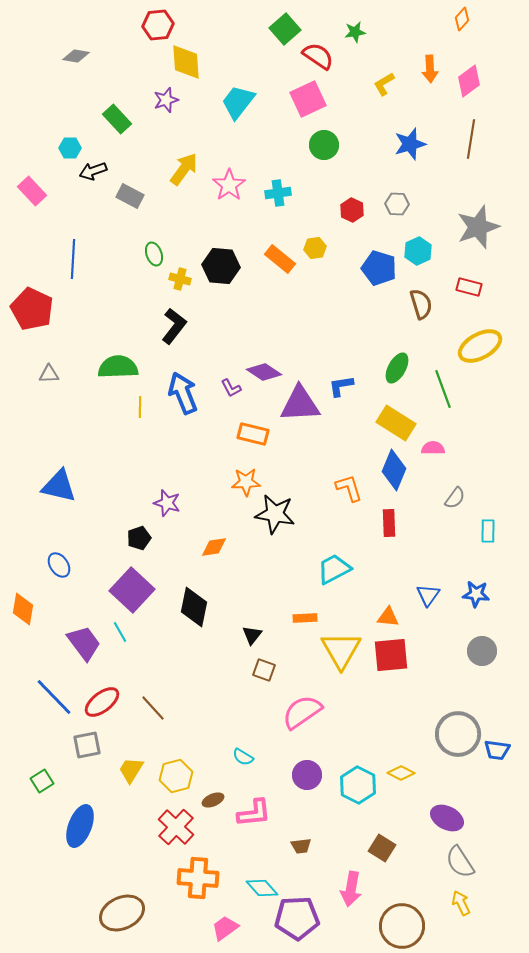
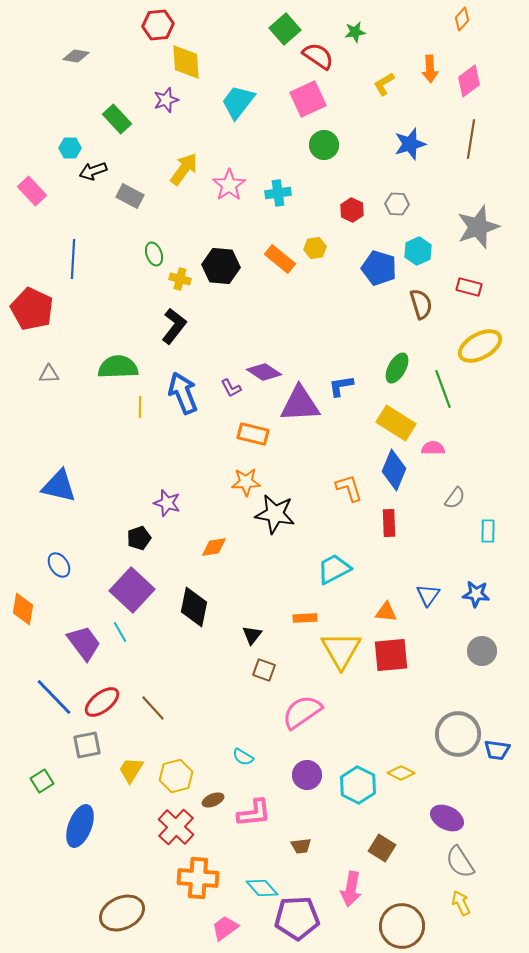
orange triangle at (388, 617): moved 2 px left, 5 px up
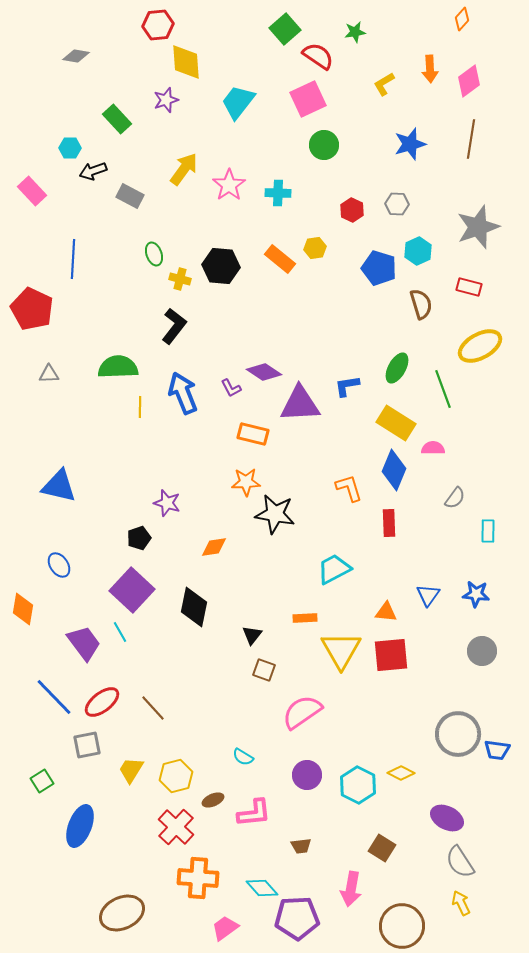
cyan cross at (278, 193): rotated 10 degrees clockwise
blue L-shape at (341, 386): moved 6 px right
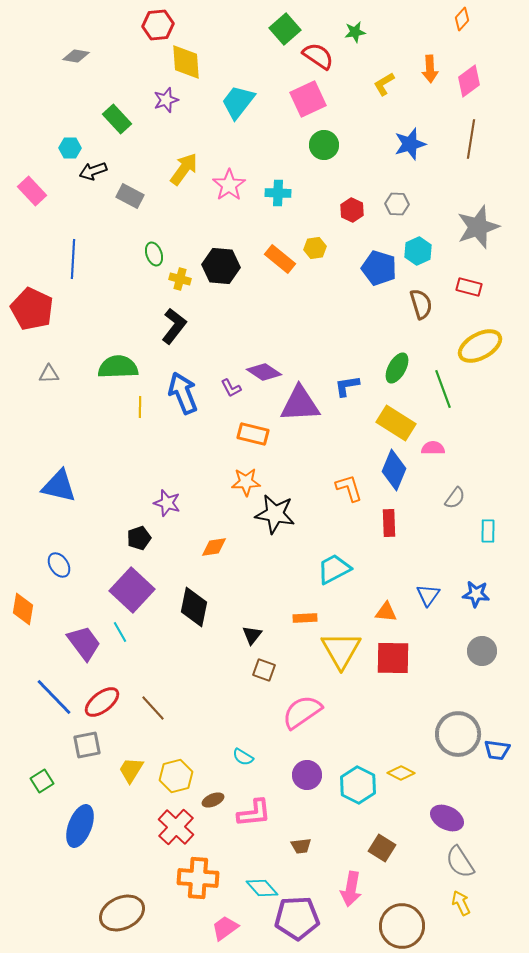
red square at (391, 655): moved 2 px right, 3 px down; rotated 6 degrees clockwise
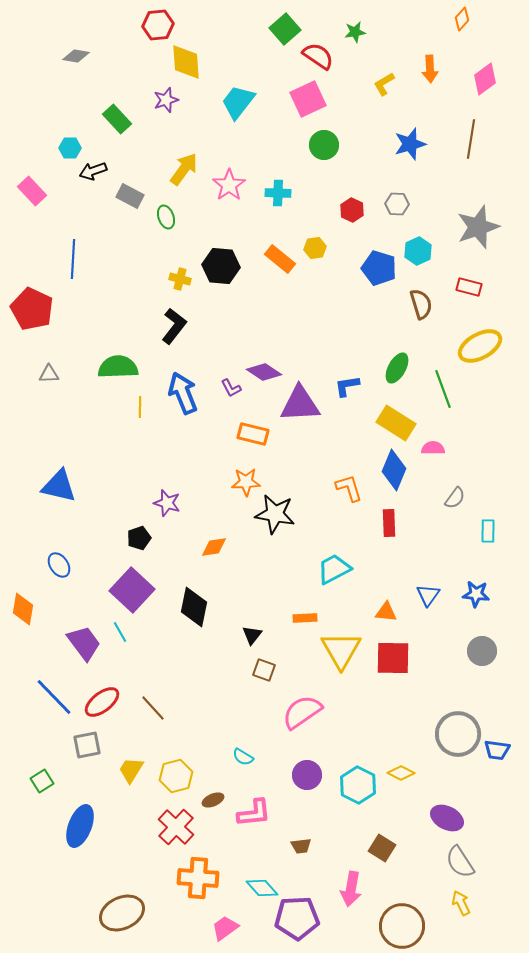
pink diamond at (469, 81): moved 16 px right, 2 px up
green ellipse at (154, 254): moved 12 px right, 37 px up
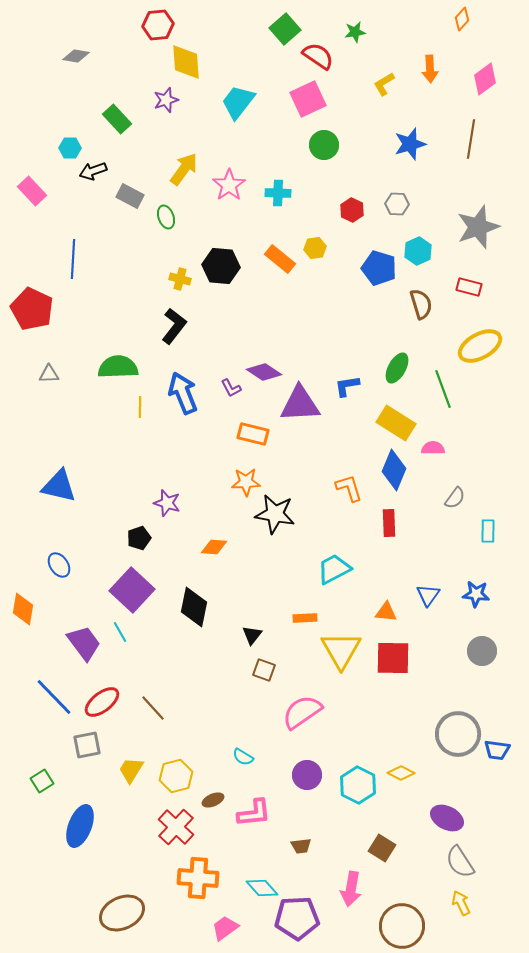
orange diamond at (214, 547): rotated 12 degrees clockwise
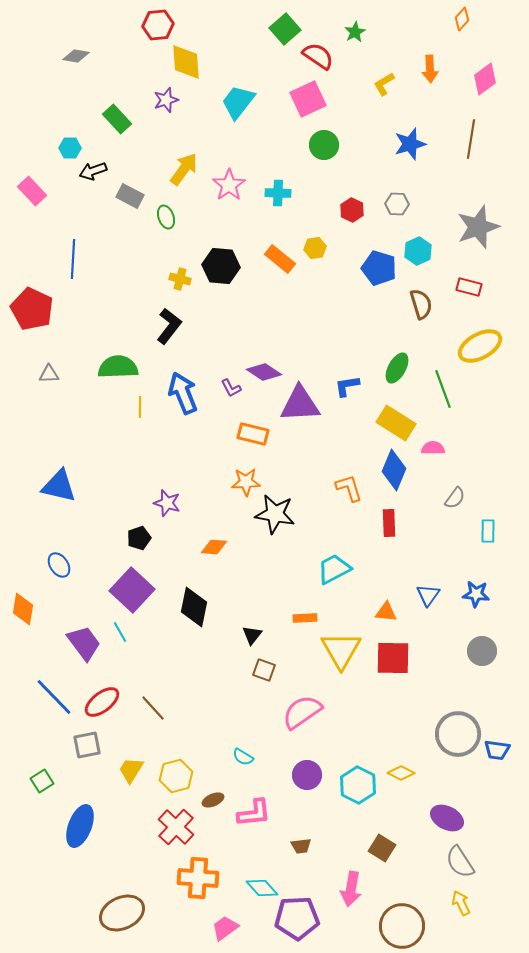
green star at (355, 32): rotated 20 degrees counterclockwise
black L-shape at (174, 326): moved 5 px left
